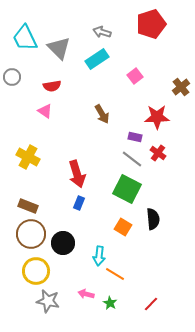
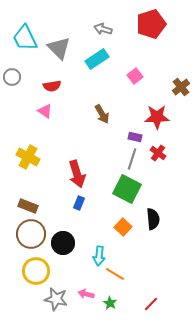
gray arrow: moved 1 px right, 3 px up
gray line: rotated 70 degrees clockwise
orange square: rotated 12 degrees clockwise
gray star: moved 8 px right, 2 px up
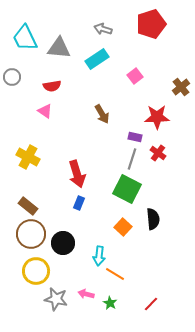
gray triangle: rotated 40 degrees counterclockwise
brown rectangle: rotated 18 degrees clockwise
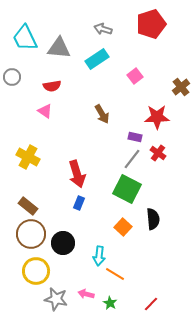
gray line: rotated 20 degrees clockwise
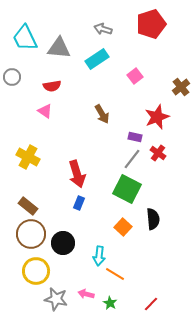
red star: rotated 20 degrees counterclockwise
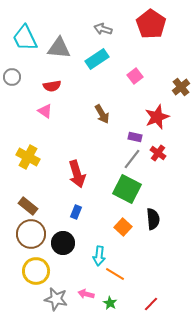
red pentagon: rotated 20 degrees counterclockwise
blue rectangle: moved 3 px left, 9 px down
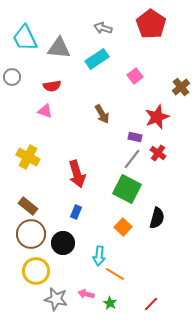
gray arrow: moved 1 px up
pink triangle: rotated 14 degrees counterclockwise
black semicircle: moved 4 px right, 1 px up; rotated 20 degrees clockwise
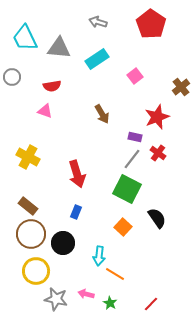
gray arrow: moved 5 px left, 6 px up
black semicircle: rotated 50 degrees counterclockwise
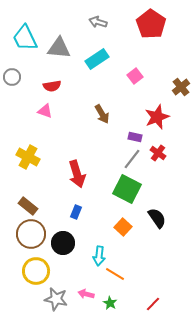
red line: moved 2 px right
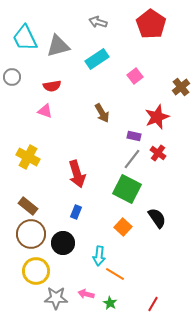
gray triangle: moved 1 px left, 2 px up; rotated 20 degrees counterclockwise
brown arrow: moved 1 px up
purple rectangle: moved 1 px left, 1 px up
gray star: moved 1 px up; rotated 10 degrees counterclockwise
red line: rotated 14 degrees counterclockwise
